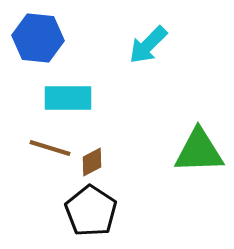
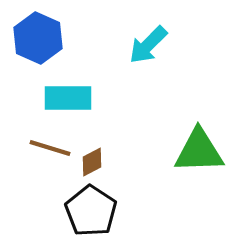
blue hexagon: rotated 18 degrees clockwise
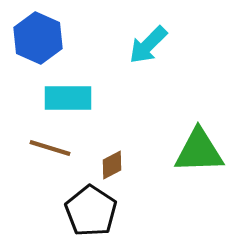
brown diamond: moved 20 px right, 3 px down
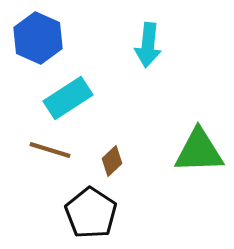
cyan arrow: rotated 39 degrees counterclockwise
cyan rectangle: rotated 33 degrees counterclockwise
brown line: moved 2 px down
brown diamond: moved 4 px up; rotated 16 degrees counterclockwise
black pentagon: moved 2 px down
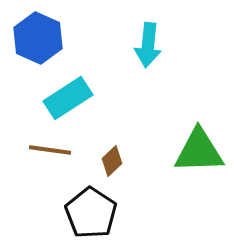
brown line: rotated 9 degrees counterclockwise
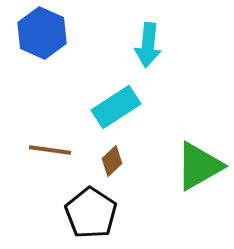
blue hexagon: moved 4 px right, 5 px up
cyan rectangle: moved 48 px right, 9 px down
green triangle: moved 15 px down; rotated 28 degrees counterclockwise
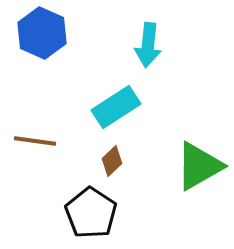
brown line: moved 15 px left, 9 px up
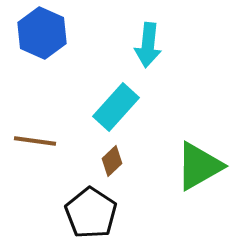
cyan rectangle: rotated 15 degrees counterclockwise
